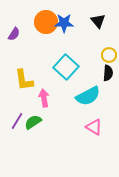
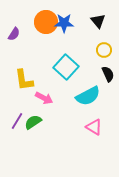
yellow circle: moved 5 px left, 5 px up
black semicircle: moved 1 px down; rotated 28 degrees counterclockwise
pink arrow: rotated 126 degrees clockwise
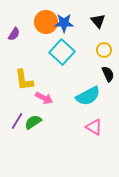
cyan square: moved 4 px left, 15 px up
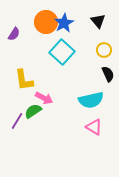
blue star: rotated 30 degrees counterclockwise
cyan semicircle: moved 3 px right, 4 px down; rotated 15 degrees clockwise
green semicircle: moved 11 px up
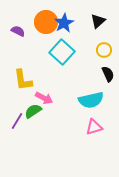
black triangle: rotated 28 degrees clockwise
purple semicircle: moved 4 px right, 3 px up; rotated 96 degrees counterclockwise
yellow L-shape: moved 1 px left
pink triangle: rotated 48 degrees counterclockwise
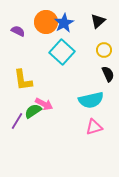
pink arrow: moved 6 px down
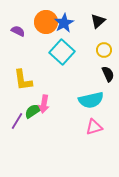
pink arrow: rotated 72 degrees clockwise
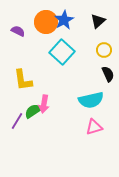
blue star: moved 3 px up
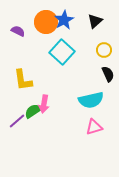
black triangle: moved 3 px left
purple line: rotated 18 degrees clockwise
